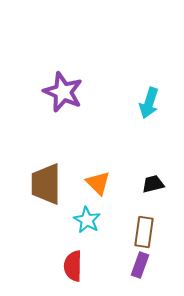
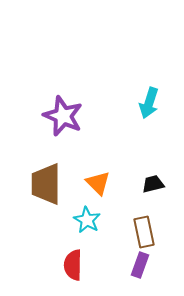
purple star: moved 24 px down
brown rectangle: rotated 20 degrees counterclockwise
red semicircle: moved 1 px up
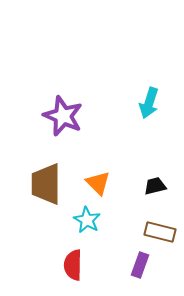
black trapezoid: moved 2 px right, 2 px down
brown rectangle: moved 16 px right; rotated 64 degrees counterclockwise
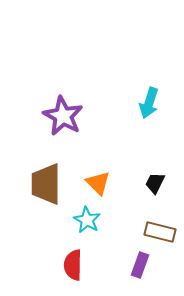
purple star: rotated 6 degrees clockwise
black trapezoid: moved 3 px up; rotated 50 degrees counterclockwise
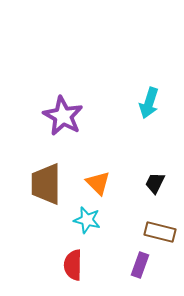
cyan star: rotated 16 degrees counterclockwise
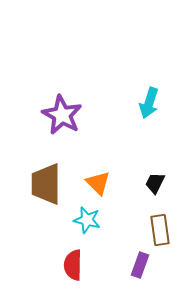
purple star: moved 1 px left, 1 px up
brown rectangle: moved 2 px up; rotated 68 degrees clockwise
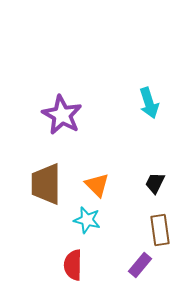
cyan arrow: rotated 36 degrees counterclockwise
orange triangle: moved 1 px left, 2 px down
purple rectangle: rotated 20 degrees clockwise
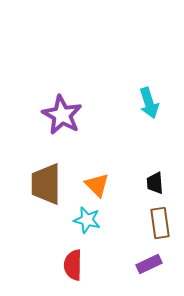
black trapezoid: rotated 30 degrees counterclockwise
brown rectangle: moved 7 px up
purple rectangle: moved 9 px right, 1 px up; rotated 25 degrees clockwise
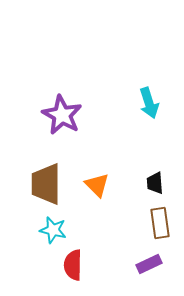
cyan star: moved 34 px left, 10 px down
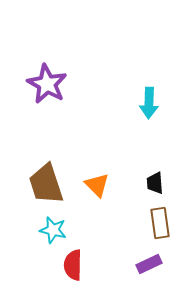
cyan arrow: rotated 20 degrees clockwise
purple star: moved 15 px left, 31 px up
brown trapezoid: rotated 18 degrees counterclockwise
